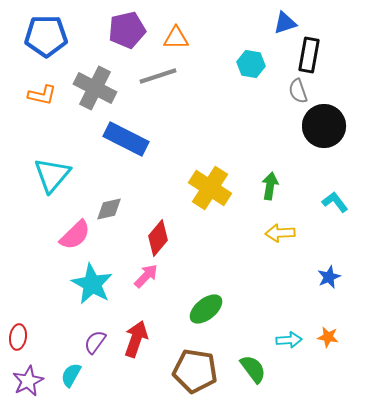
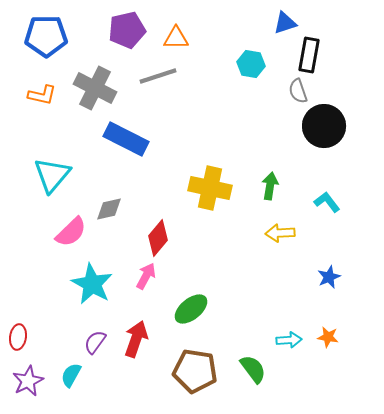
yellow cross: rotated 21 degrees counterclockwise
cyan L-shape: moved 8 px left
pink semicircle: moved 4 px left, 3 px up
pink arrow: rotated 16 degrees counterclockwise
green ellipse: moved 15 px left
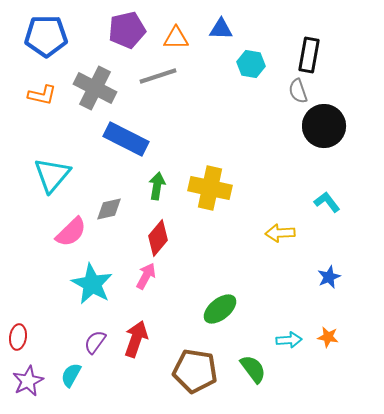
blue triangle: moved 64 px left, 6 px down; rotated 20 degrees clockwise
green arrow: moved 113 px left
green ellipse: moved 29 px right
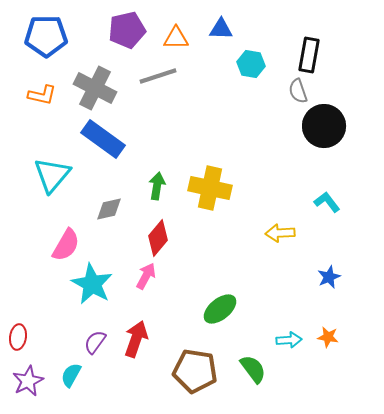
blue rectangle: moved 23 px left; rotated 9 degrees clockwise
pink semicircle: moved 5 px left, 13 px down; rotated 16 degrees counterclockwise
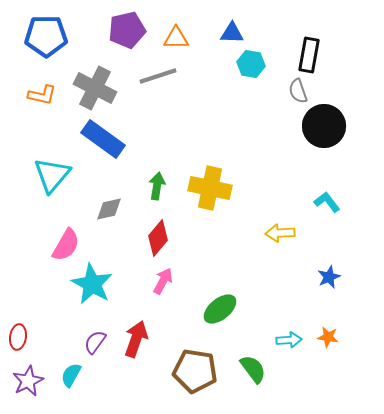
blue triangle: moved 11 px right, 4 px down
pink arrow: moved 17 px right, 5 px down
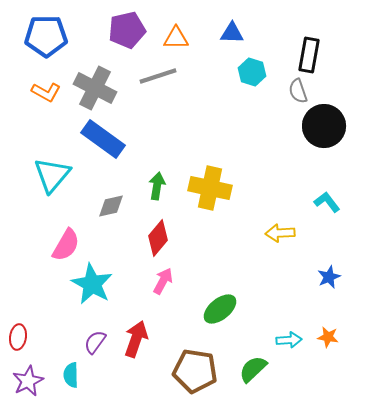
cyan hexagon: moved 1 px right, 8 px down; rotated 8 degrees clockwise
orange L-shape: moved 4 px right, 3 px up; rotated 16 degrees clockwise
gray diamond: moved 2 px right, 3 px up
green semicircle: rotated 96 degrees counterclockwise
cyan semicircle: rotated 30 degrees counterclockwise
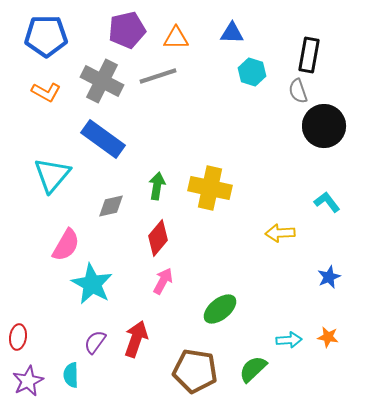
gray cross: moved 7 px right, 7 px up
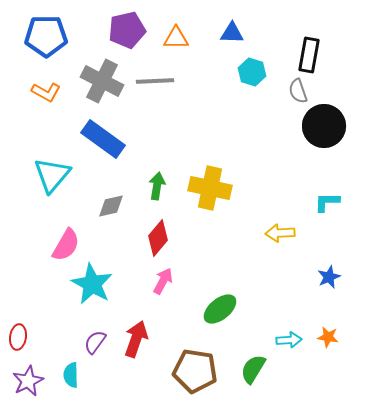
gray line: moved 3 px left, 5 px down; rotated 15 degrees clockwise
cyan L-shape: rotated 52 degrees counterclockwise
green semicircle: rotated 16 degrees counterclockwise
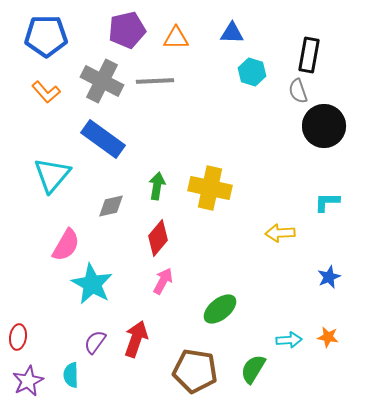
orange L-shape: rotated 20 degrees clockwise
